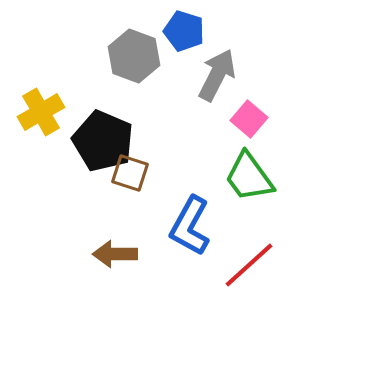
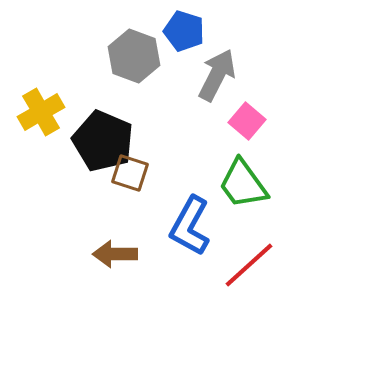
pink square: moved 2 px left, 2 px down
green trapezoid: moved 6 px left, 7 px down
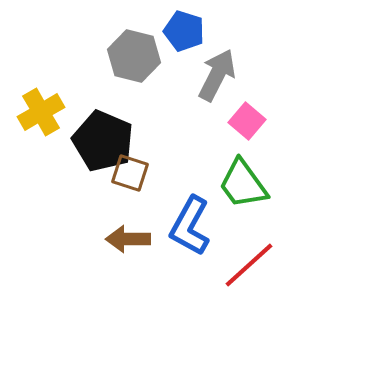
gray hexagon: rotated 6 degrees counterclockwise
brown arrow: moved 13 px right, 15 px up
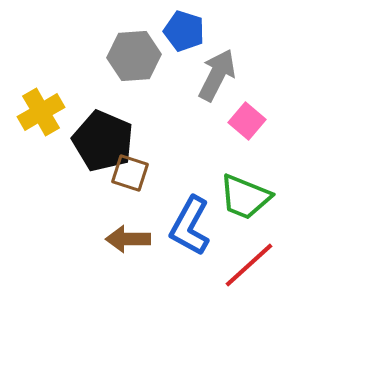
gray hexagon: rotated 18 degrees counterclockwise
green trapezoid: moved 2 px right, 13 px down; rotated 32 degrees counterclockwise
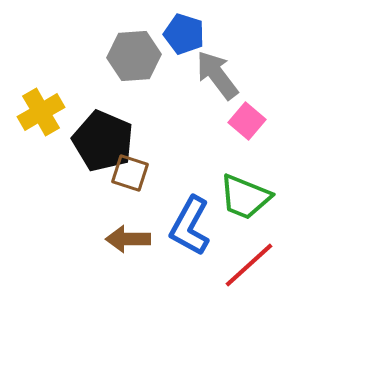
blue pentagon: moved 3 px down
gray arrow: rotated 64 degrees counterclockwise
